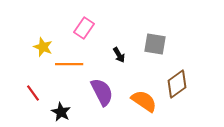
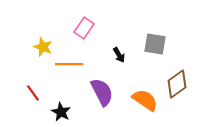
orange semicircle: moved 1 px right, 1 px up
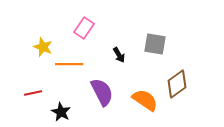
red line: rotated 66 degrees counterclockwise
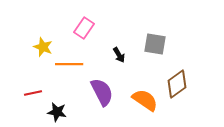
black star: moved 4 px left; rotated 18 degrees counterclockwise
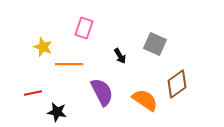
pink rectangle: rotated 15 degrees counterclockwise
gray square: rotated 15 degrees clockwise
black arrow: moved 1 px right, 1 px down
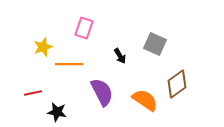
yellow star: rotated 30 degrees clockwise
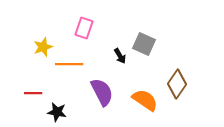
gray square: moved 11 px left
brown diamond: rotated 20 degrees counterclockwise
red line: rotated 12 degrees clockwise
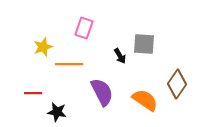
gray square: rotated 20 degrees counterclockwise
